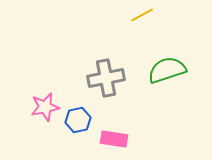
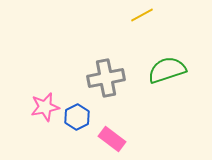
blue hexagon: moved 1 px left, 3 px up; rotated 15 degrees counterclockwise
pink rectangle: moved 2 px left; rotated 28 degrees clockwise
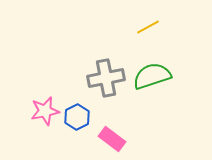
yellow line: moved 6 px right, 12 px down
green semicircle: moved 15 px left, 6 px down
pink star: moved 4 px down
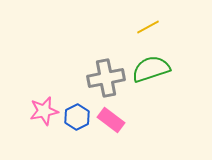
green semicircle: moved 1 px left, 7 px up
pink star: moved 1 px left
pink rectangle: moved 1 px left, 19 px up
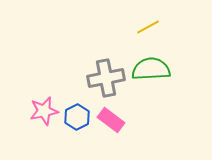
green semicircle: rotated 15 degrees clockwise
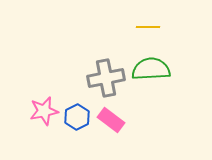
yellow line: rotated 30 degrees clockwise
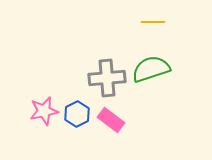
yellow line: moved 5 px right, 5 px up
green semicircle: rotated 15 degrees counterclockwise
gray cross: moved 1 px right; rotated 6 degrees clockwise
blue hexagon: moved 3 px up
